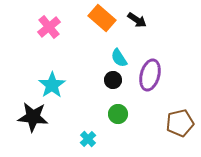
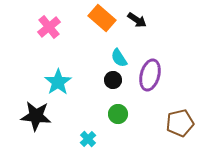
cyan star: moved 6 px right, 3 px up
black star: moved 3 px right, 1 px up
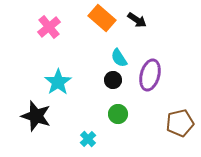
black star: rotated 12 degrees clockwise
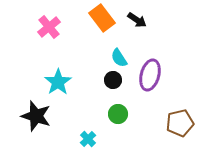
orange rectangle: rotated 12 degrees clockwise
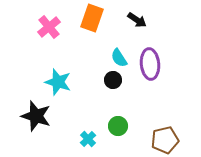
orange rectangle: moved 10 px left; rotated 56 degrees clockwise
purple ellipse: moved 11 px up; rotated 20 degrees counterclockwise
cyan star: rotated 20 degrees counterclockwise
green circle: moved 12 px down
brown pentagon: moved 15 px left, 17 px down
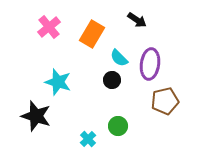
orange rectangle: moved 16 px down; rotated 12 degrees clockwise
cyan semicircle: rotated 12 degrees counterclockwise
purple ellipse: rotated 12 degrees clockwise
black circle: moved 1 px left
brown pentagon: moved 39 px up
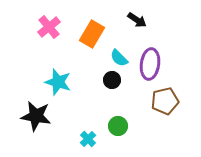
black star: rotated 8 degrees counterclockwise
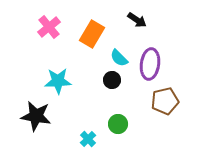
cyan star: moved 1 px up; rotated 20 degrees counterclockwise
green circle: moved 2 px up
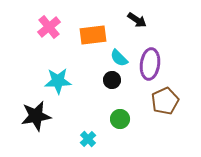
orange rectangle: moved 1 px right, 1 px down; rotated 52 degrees clockwise
brown pentagon: rotated 12 degrees counterclockwise
black star: rotated 20 degrees counterclockwise
green circle: moved 2 px right, 5 px up
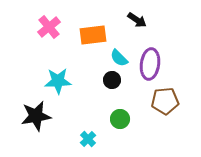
brown pentagon: rotated 20 degrees clockwise
